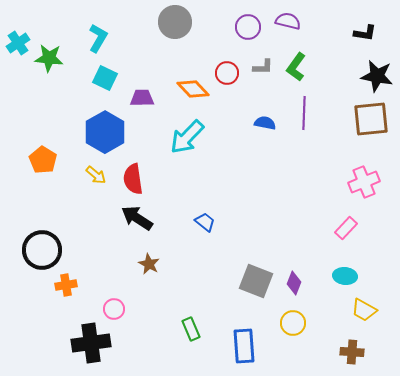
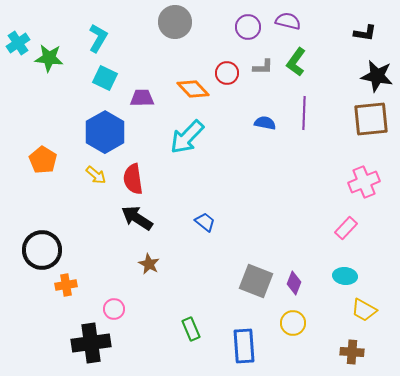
green L-shape: moved 5 px up
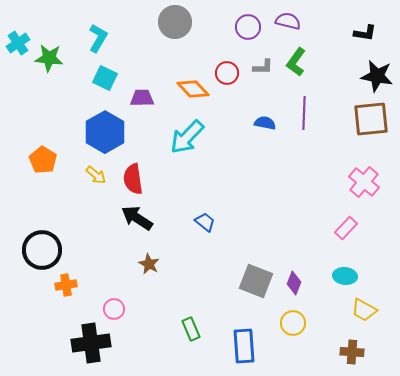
pink cross: rotated 28 degrees counterclockwise
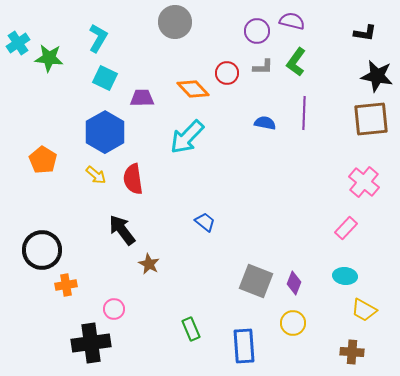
purple semicircle: moved 4 px right
purple circle: moved 9 px right, 4 px down
black arrow: moved 15 px left, 12 px down; rotated 20 degrees clockwise
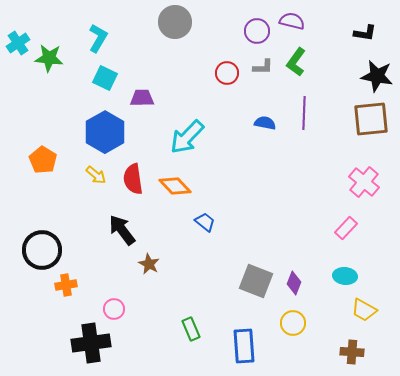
orange diamond: moved 18 px left, 97 px down
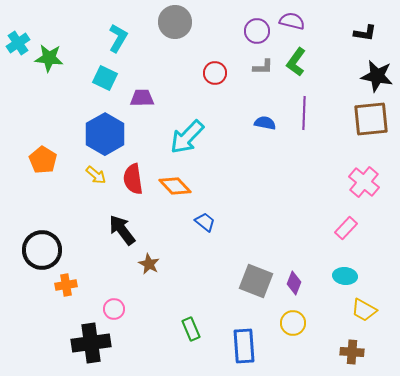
cyan L-shape: moved 20 px right
red circle: moved 12 px left
blue hexagon: moved 2 px down
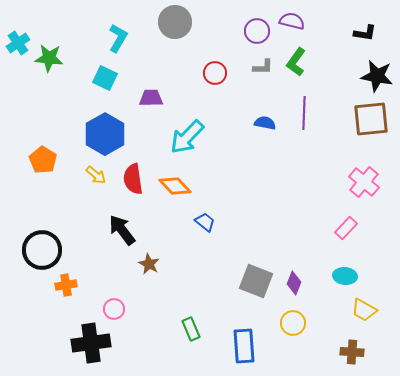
purple trapezoid: moved 9 px right
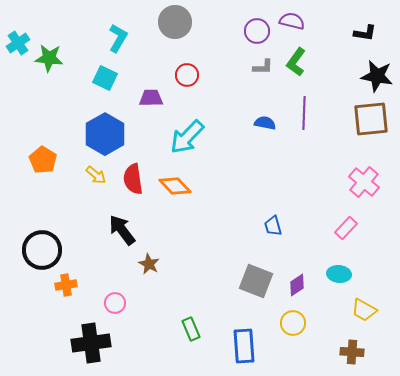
red circle: moved 28 px left, 2 px down
blue trapezoid: moved 68 px right, 4 px down; rotated 145 degrees counterclockwise
cyan ellipse: moved 6 px left, 2 px up
purple diamond: moved 3 px right, 2 px down; rotated 35 degrees clockwise
pink circle: moved 1 px right, 6 px up
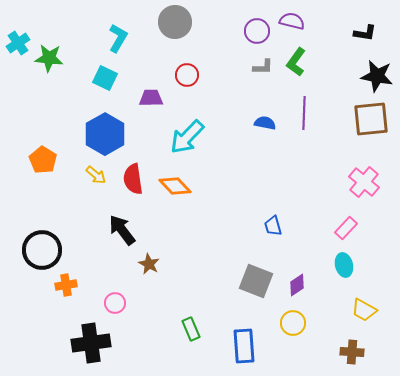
cyan ellipse: moved 5 px right, 9 px up; rotated 70 degrees clockwise
